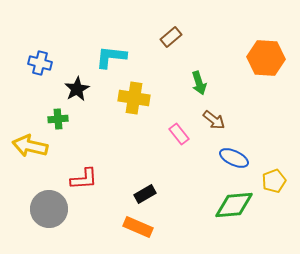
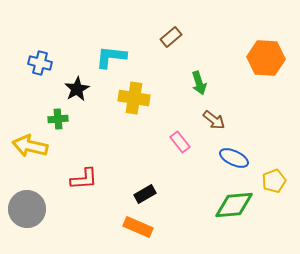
pink rectangle: moved 1 px right, 8 px down
gray circle: moved 22 px left
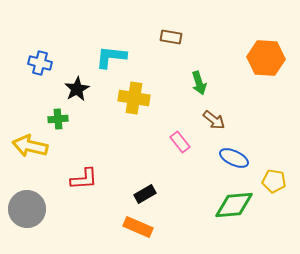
brown rectangle: rotated 50 degrees clockwise
yellow pentagon: rotated 30 degrees clockwise
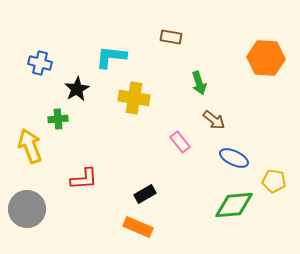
yellow arrow: rotated 56 degrees clockwise
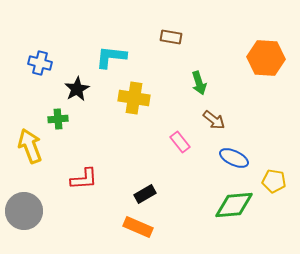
gray circle: moved 3 px left, 2 px down
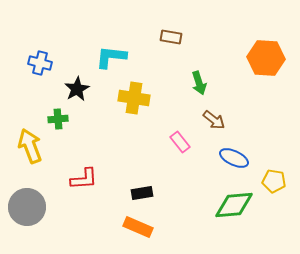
black rectangle: moved 3 px left, 1 px up; rotated 20 degrees clockwise
gray circle: moved 3 px right, 4 px up
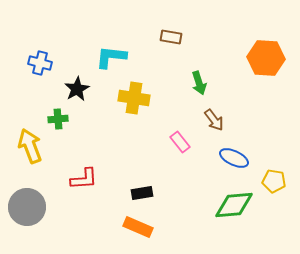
brown arrow: rotated 15 degrees clockwise
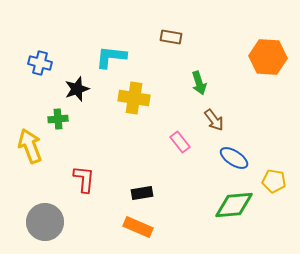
orange hexagon: moved 2 px right, 1 px up
black star: rotated 10 degrees clockwise
blue ellipse: rotated 8 degrees clockwise
red L-shape: rotated 80 degrees counterclockwise
gray circle: moved 18 px right, 15 px down
